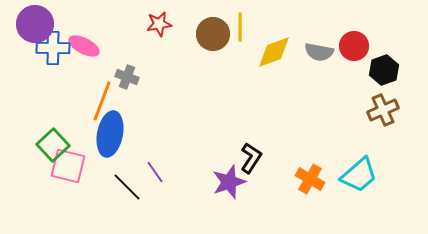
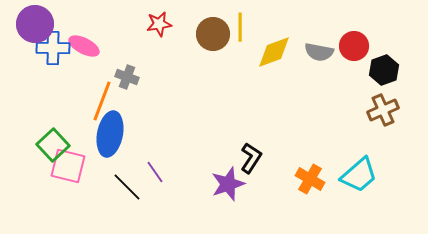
purple star: moved 1 px left, 2 px down
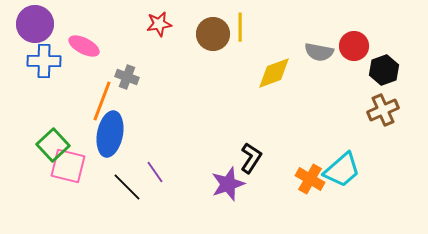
blue cross: moved 9 px left, 13 px down
yellow diamond: moved 21 px down
cyan trapezoid: moved 17 px left, 5 px up
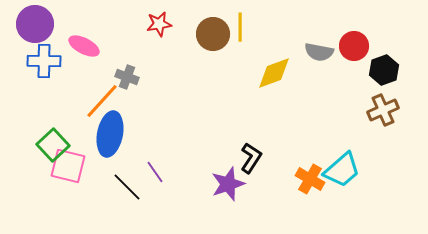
orange line: rotated 21 degrees clockwise
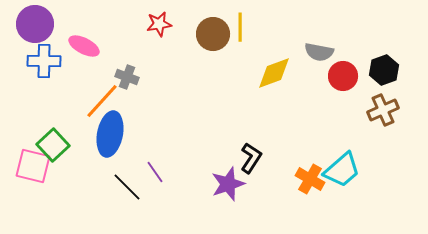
red circle: moved 11 px left, 30 px down
pink square: moved 35 px left
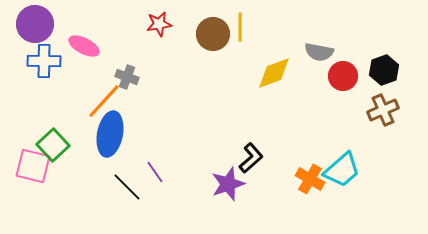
orange line: moved 2 px right
black L-shape: rotated 16 degrees clockwise
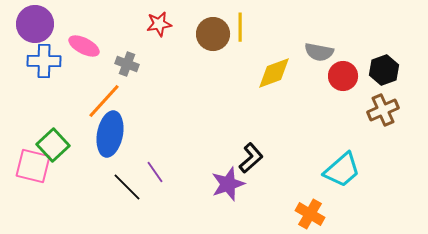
gray cross: moved 13 px up
orange cross: moved 35 px down
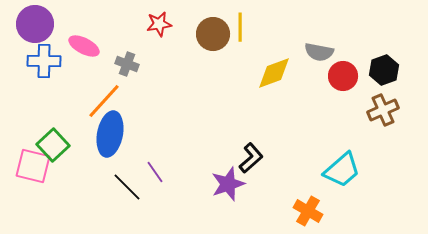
orange cross: moved 2 px left, 3 px up
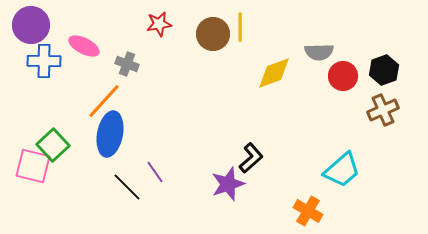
purple circle: moved 4 px left, 1 px down
gray semicircle: rotated 12 degrees counterclockwise
